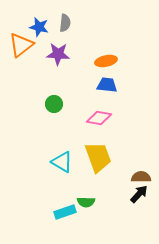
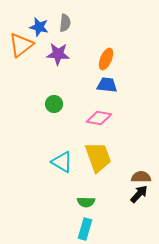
orange ellipse: moved 2 px up; rotated 55 degrees counterclockwise
cyan rectangle: moved 20 px right, 17 px down; rotated 55 degrees counterclockwise
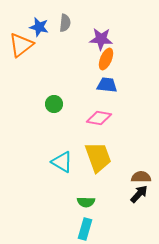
purple star: moved 43 px right, 15 px up
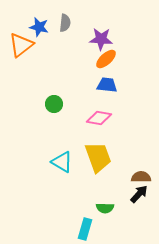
orange ellipse: rotated 25 degrees clockwise
green semicircle: moved 19 px right, 6 px down
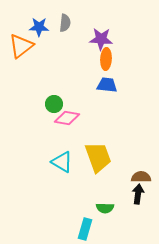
blue star: rotated 12 degrees counterclockwise
orange triangle: moved 1 px down
orange ellipse: rotated 45 degrees counterclockwise
pink diamond: moved 32 px left
black arrow: moved 1 px left; rotated 36 degrees counterclockwise
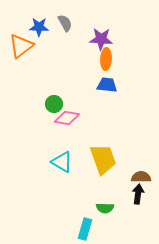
gray semicircle: rotated 36 degrees counterclockwise
yellow trapezoid: moved 5 px right, 2 px down
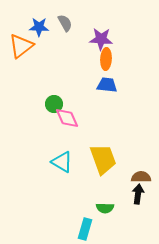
pink diamond: rotated 55 degrees clockwise
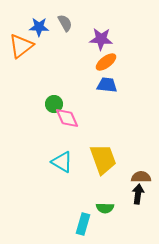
orange ellipse: moved 3 px down; rotated 50 degrees clockwise
cyan rectangle: moved 2 px left, 5 px up
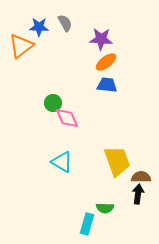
green circle: moved 1 px left, 1 px up
yellow trapezoid: moved 14 px right, 2 px down
cyan rectangle: moved 4 px right
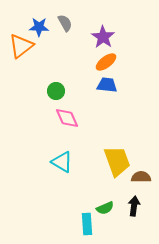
purple star: moved 2 px right, 2 px up; rotated 30 degrees clockwise
green circle: moved 3 px right, 12 px up
black arrow: moved 4 px left, 12 px down
green semicircle: rotated 24 degrees counterclockwise
cyan rectangle: rotated 20 degrees counterclockwise
